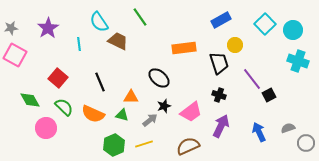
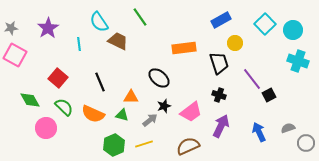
yellow circle: moved 2 px up
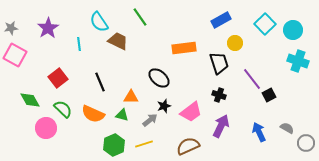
red square: rotated 12 degrees clockwise
green semicircle: moved 1 px left, 2 px down
gray semicircle: moved 1 px left; rotated 48 degrees clockwise
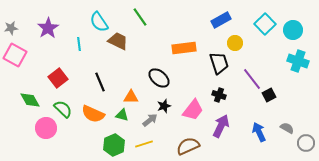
pink trapezoid: moved 2 px right, 2 px up; rotated 15 degrees counterclockwise
